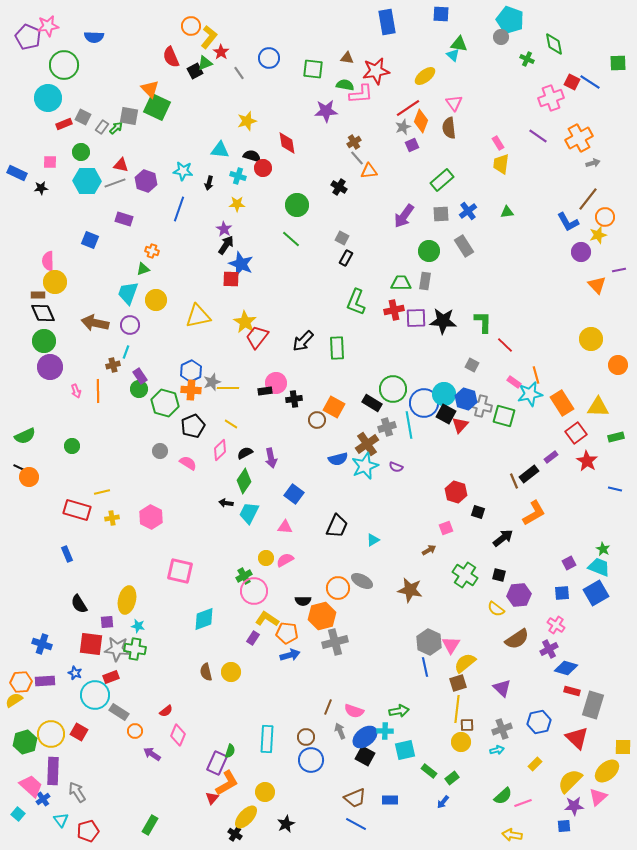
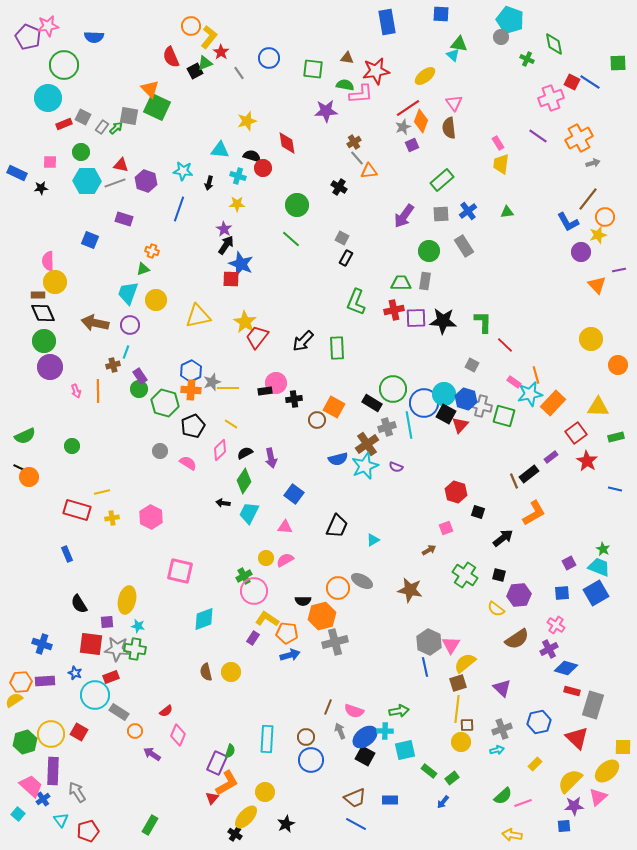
orange rectangle at (562, 403): moved 9 px left; rotated 75 degrees clockwise
black arrow at (226, 503): moved 3 px left
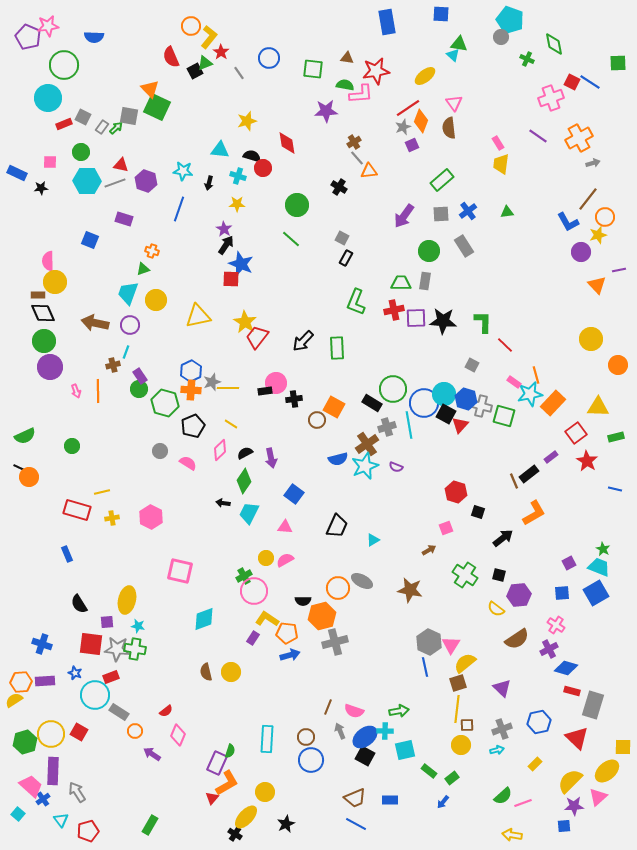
yellow circle at (461, 742): moved 3 px down
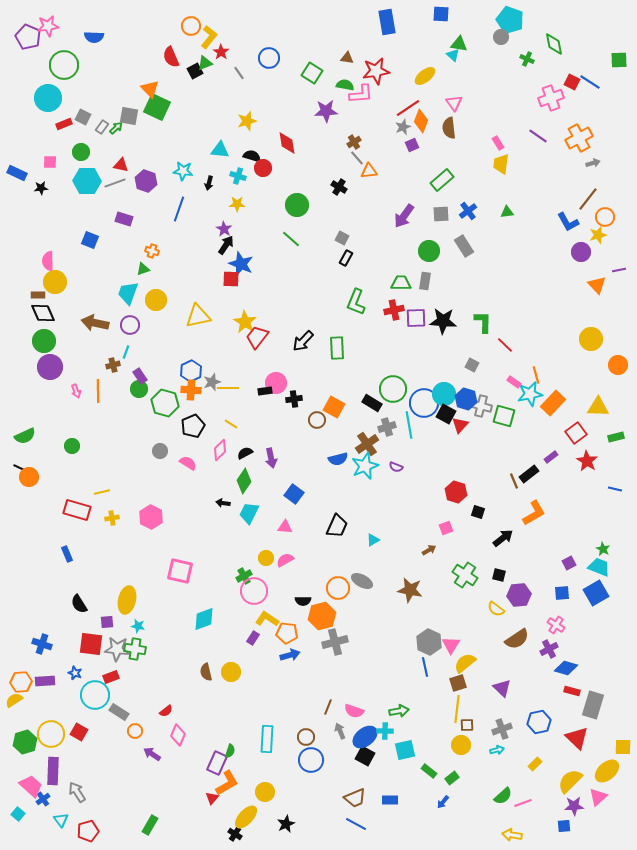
green square at (618, 63): moved 1 px right, 3 px up
green square at (313, 69): moved 1 px left, 4 px down; rotated 25 degrees clockwise
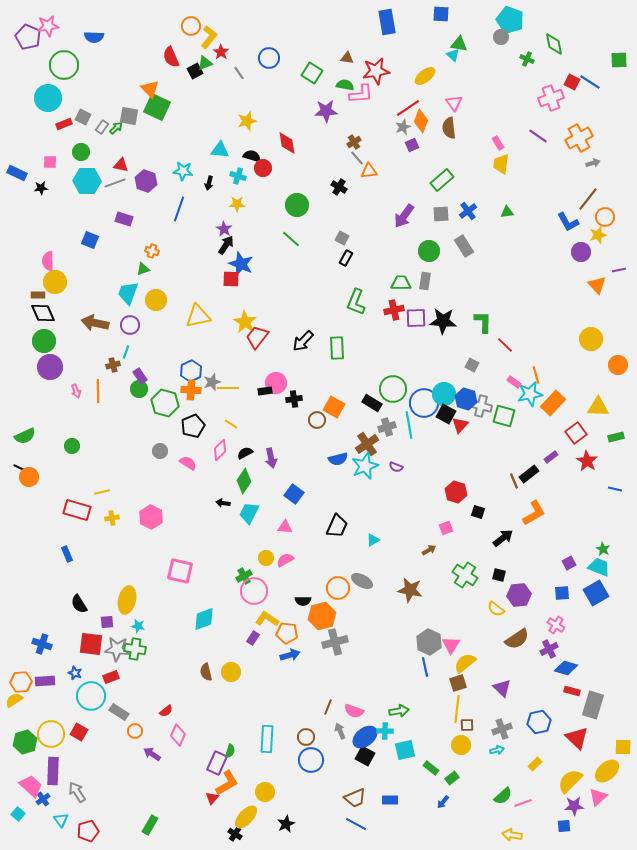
cyan circle at (95, 695): moved 4 px left, 1 px down
green rectangle at (429, 771): moved 2 px right, 3 px up
